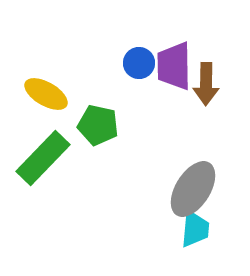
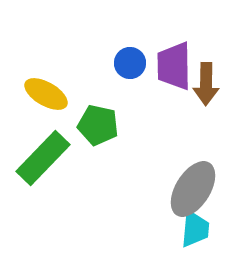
blue circle: moved 9 px left
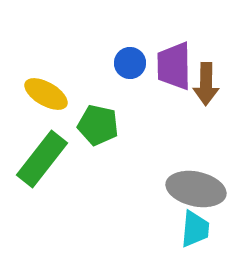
green rectangle: moved 1 px left, 1 px down; rotated 6 degrees counterclockwise
gray ellipse: moved 3 px right; rotated 70 degrees clockwise
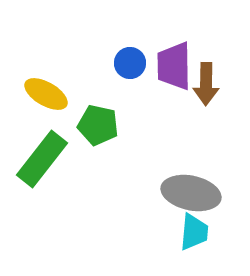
gray ellipse: moved 5 px left, 4 px down
cyan trapezoid: moved 1 px left, 3 px down
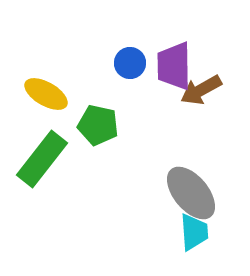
brown arrow: moved 5 px left, 6 px down; rotated 60 degrees clockwise
gray ellipse: rotated 38 degrees clockwise
cyan trapezoid: rotated 9 degrees counterclockwise
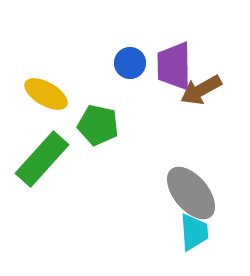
green rectangle: rotated 4 degrees clockwise
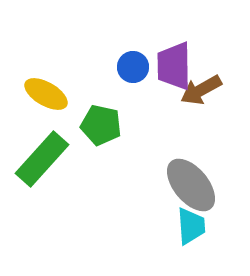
blue circle: moved 3 px right, 4 px down
green pentagon: moved 3 px right
gray ellipse: moved 8 px up
cyan trapezoid: moved 3 px left, 6 px up
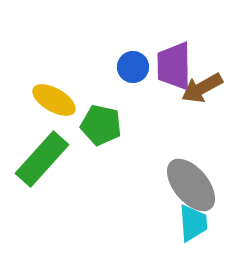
brown arrow: moved 1 px right, 2 px up
yellow ellipse: moved 8 px right, 6 px down
cyan trapezoid: moved 2 px right, 3 px up
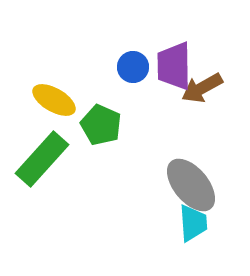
green pentagon: rotated 12 degrees clockwise
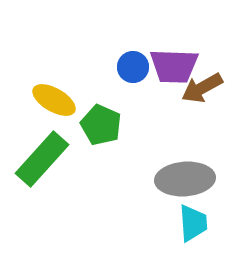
purple trapezoid: rotated 87 degrees counterclockwise
gray ellipse: moved 6 px left, 6 px up; rotated 54 degrees counterclockwise
